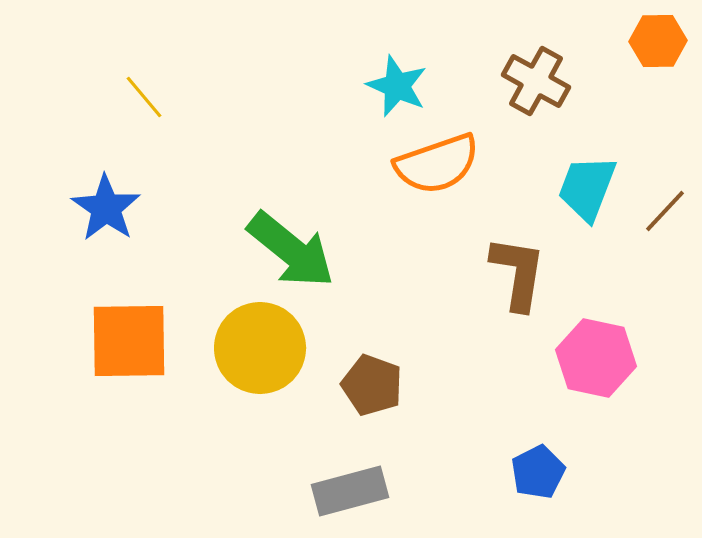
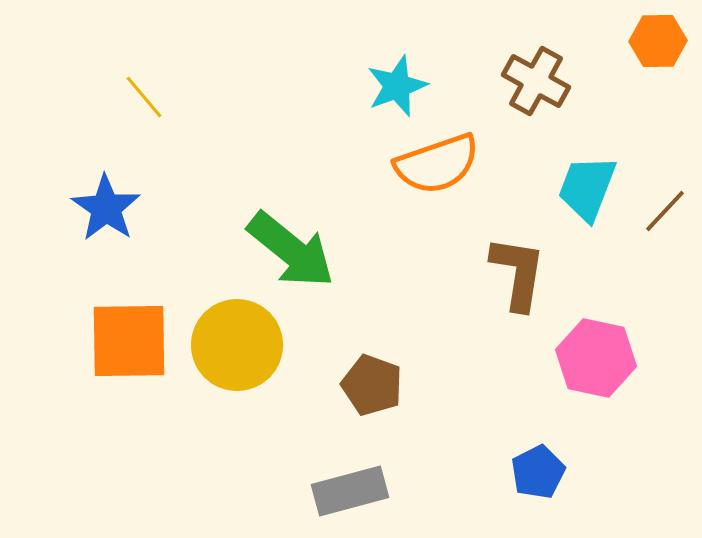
cyan star: rotated 28 degrees clockwise
yellow circle: moved 23 px left, 3 px up
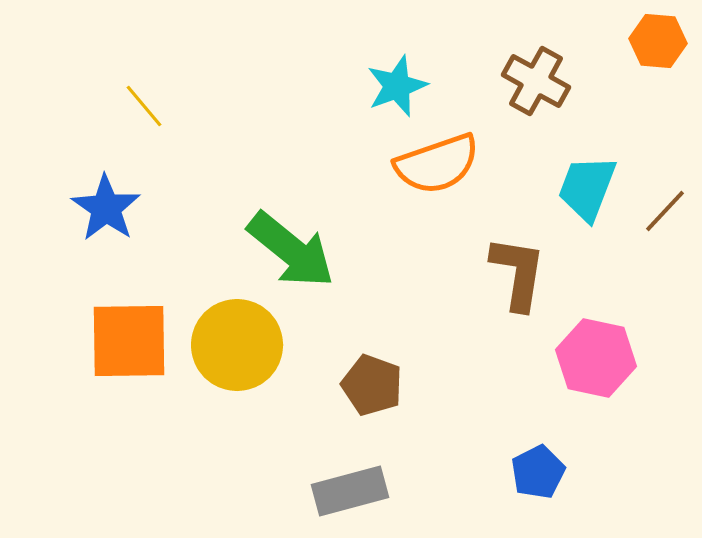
orange hexagon: rotated 6 degrees clockwise
yellow line: moved 9 px down
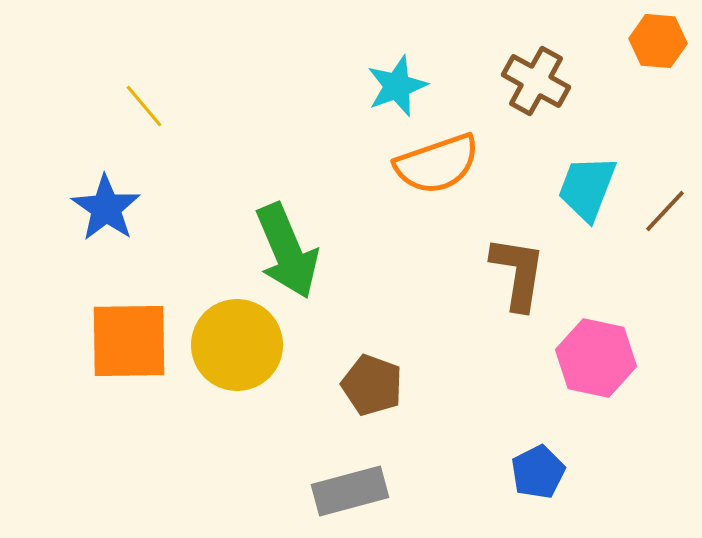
green arrow: moved 4 px left, 1 px down; rotated 28 degrees clockwise
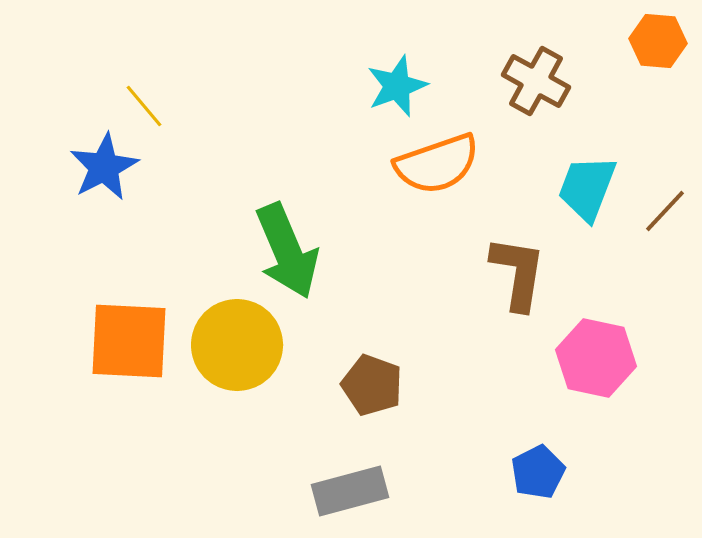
blue star: moved 2 px left, 41 px up; rotated 10 degrees clockwise
orange square: rotated 4 degrees clockwise
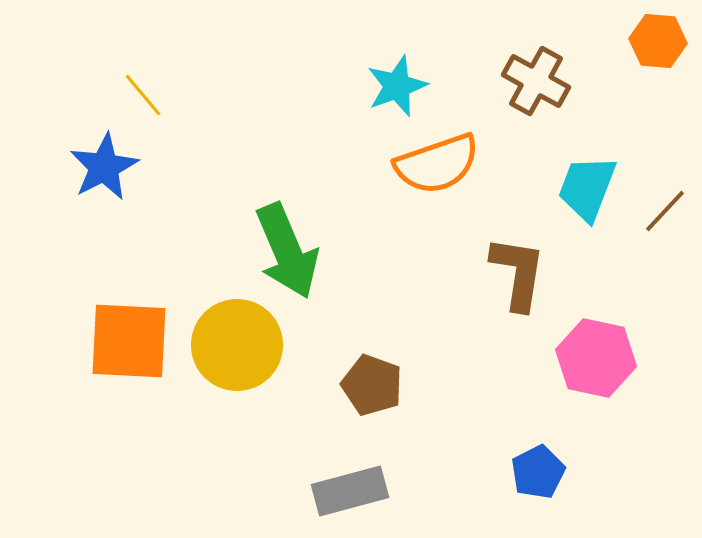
yellow line: moved 1 px left, 11 px up
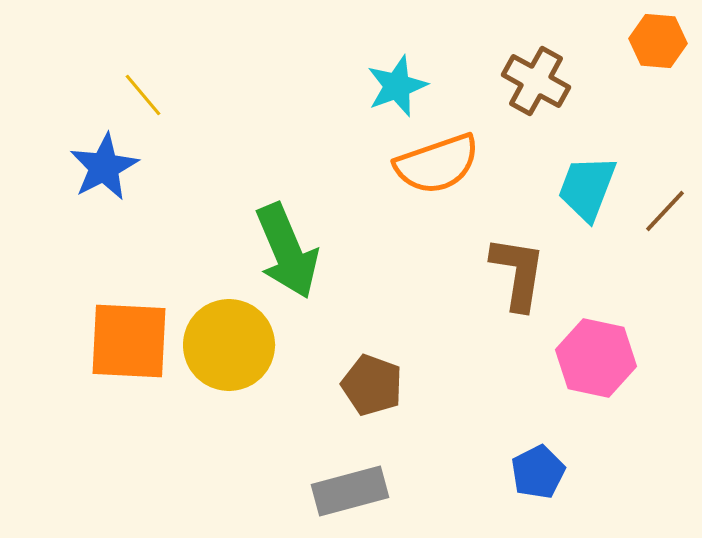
yellow circle: moved 8 px left
